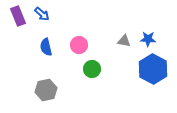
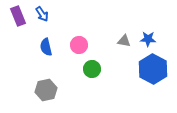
blue arrow: rotated 14 degrees clockwise
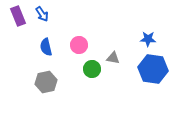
gray triangle: moved 11 px left, 17 px down
blue hexagon: rotated 20 degrees counterclockwise
gray hexagon: moved 8 px up
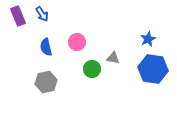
blue star: rotated 28 degrees counterclockwise
pink circle: moved 2 px left, 3 px up
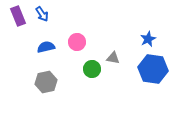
blue semicircle: rotated 90 degrees clockwise
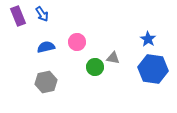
blue star: rotated 14 degrees counterclockwise
green circle: moved 3 px right, 2 px up
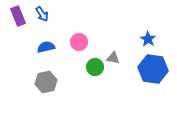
pink circle: moved 2 px right
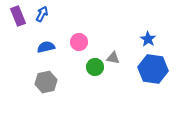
blue arrow: rotated 119 degrees counterclockwise
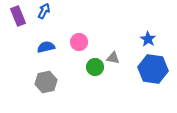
blue arrow: moved 2 px right, 3 px up
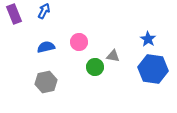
purple rectangle: moved 4 px left, 2 px up
gray triangle: moved 2 px up
